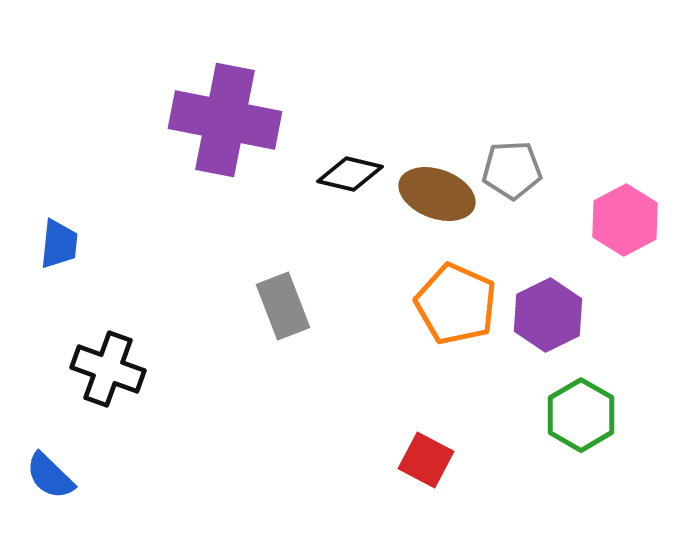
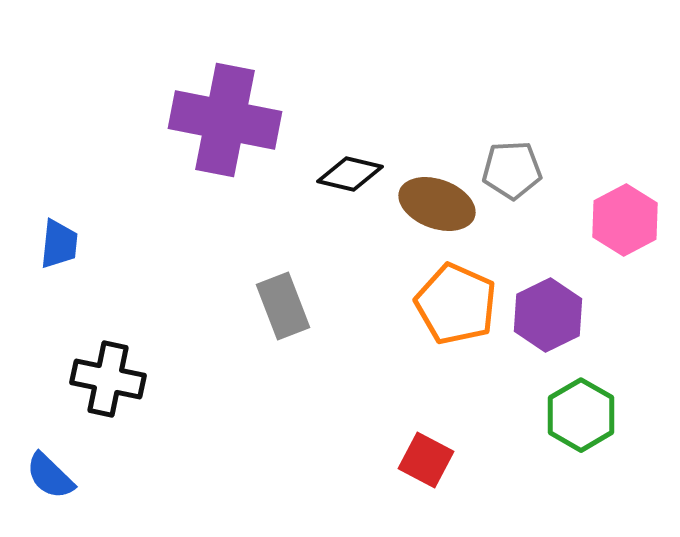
brown ellipse: moved 10 px down
black cross: moved 10 px down; rotated 8 degrees counterclockwise
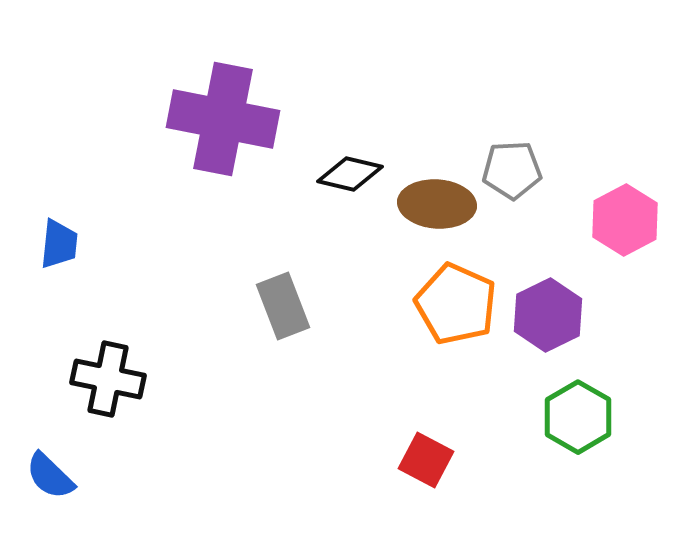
purple cross: moved 2 px left, 1 px up
brown ellipse: rotated 16 degrees counterclockwise
green hexagon: moved 3 px left, 2 px down
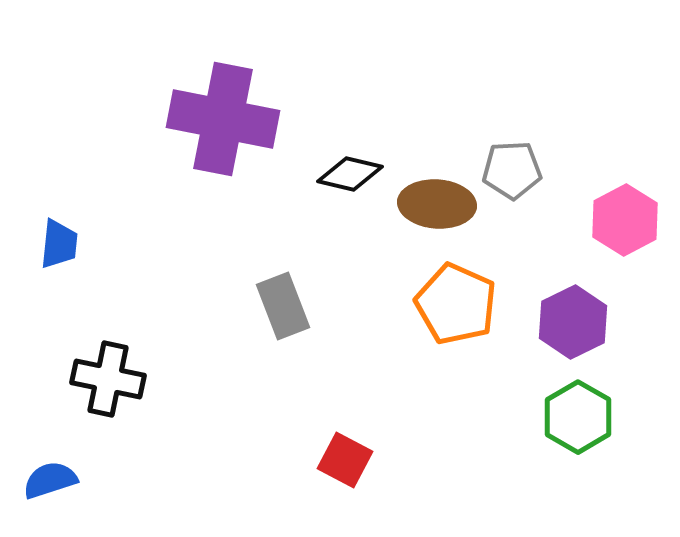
purple hexagon: moved 25 px right, 7 px down
red square: moved 81 px left
blue semicircle: moved 4 px down; rotated 118 degrees clockwise
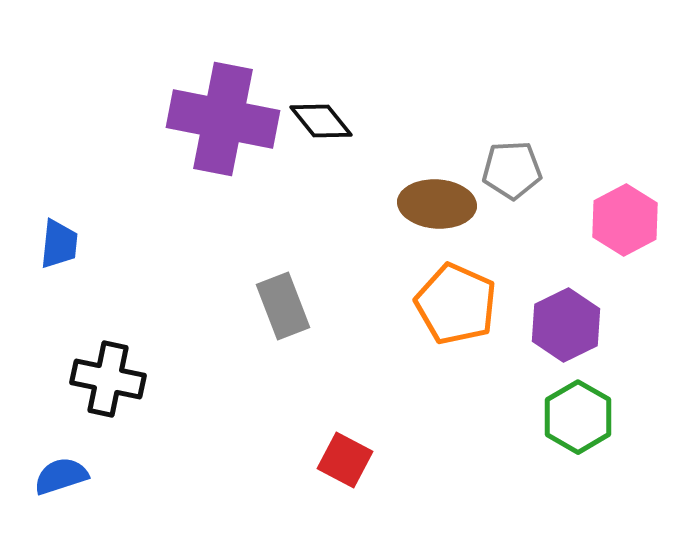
black diamond: moved 29 px left, 53 px up; rotated 38 degrees clockwise
purple hexagon: moved 7 px left, 3 px down
blue semicircle: moved 11 px right, 4 px up
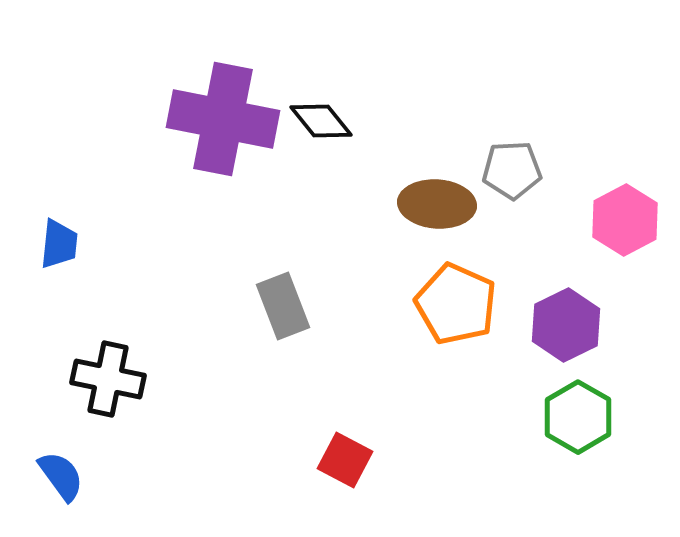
blue semicircle: rotated 72 degrees clockwise
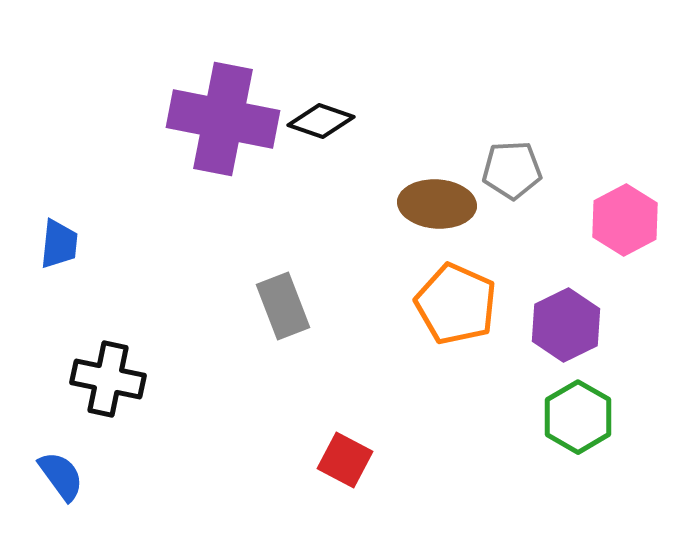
black diamond: rotated 32 degrees counterclockwise
